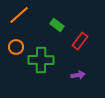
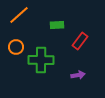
green rectangle: rotated 40 degrees counterclockwise
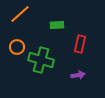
orange line: moved 1 px right, 1 px up
red rectangle: moved 3 px down; rotated 24 degrees counterclockwise
orange circle: moved 1 px right
green cross: rotated 15 degrees clockwise
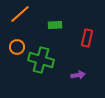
green rectangle: moved 2 px left
red rectangle: moved 7 px right, 6 px up
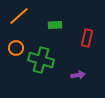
orange line: moved 1 px left, 2 px down
orange circle: moved 1 px left, 1 px down
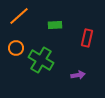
green cross: rotated 15 degrees clockwise
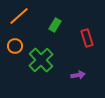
green rectangle: rotated 56 degrees counterclockwise
red rectangle: rotated 30 degrees counterclockwise
orange circle: moved 1 px left, 2 px up
green cross: rotated 15 degrees clockwise
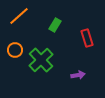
orange circle: moved 4 px down
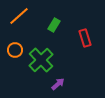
green rectangle: moved 1 px left
red rectangle: moved 2 px left
purple arrow: moved 20 px left, 9 px down; rotated 32 degrees counterclockwise
